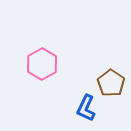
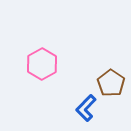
blue L-shape: rotated 20 degrees clockwise
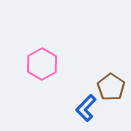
brown pentagon: moved 4 px down
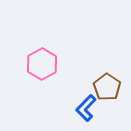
brown pentagon: moved 4 px left
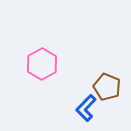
brown pentagon: rotated 12 degrees counterclockwise
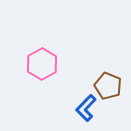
brown pentagon: moved 1 px right, 1 px up
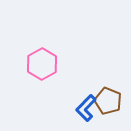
brown pentagon: moved 15 px down
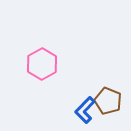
blue L-shape: moved 1 px left, 2 px down
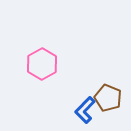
brown pentagon: moved 3 px up
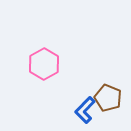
pink hexagon: moved 2 px right
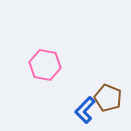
pink hexagon: moved 1 px right, 1 px down; rotated 20 degrees counterclockwise
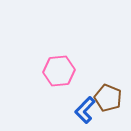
pink hexagon: moved 14 px right, 6 px down; rotated 16 degrees counterclockwise
